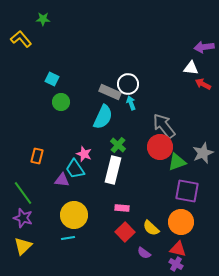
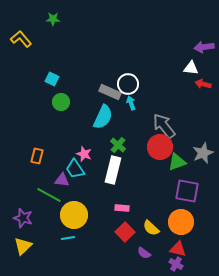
green star: moved 10 px right
red arrow: rotated 14 degrees counterclockwise
green line: moved 26 px right, 2 px down; rotated 25 degrees counterclockwise
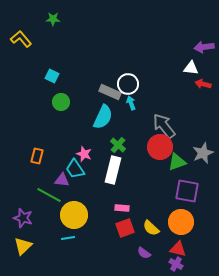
cyan square: moved 3 px up
red square: moved 4 px up; rotated 24 degrees clockwise
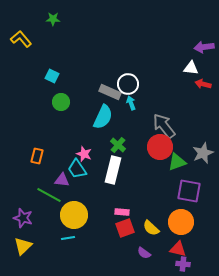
cyan trapezoid: moved 2 px right
purple square: moved 2 px right
pink rectangle: moved 4 px down
purple cross: moved 7 px right; rotated 24 degrees counterclockwise
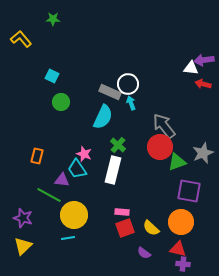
purple arrow: moved 13 px down
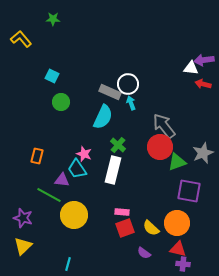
orange circle: moved 4 px left, 1 px down
cyan line: moved 26 px down; rotated 64 degrees counterclockwise
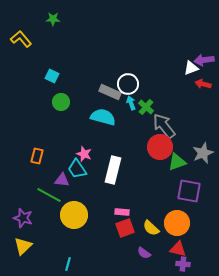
white triangle: rotated 28 degrees counterclockwise
cyan semicircle: rotated 100 degrees counterclockwise
green cross: moved 28 px right, 38 px up
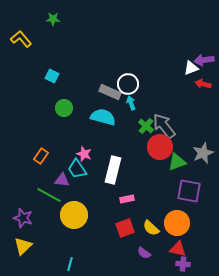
green circle: moved 3 px right, 6 px down
green cross: moved 19 px down
orange rectangle: moved 4 px right; rotated 21 degrees clockwise
pink rectangle: moved 5 px right, 13 px up; rotated 16 degrees counterclockwise
cyan line: moved 2 px right
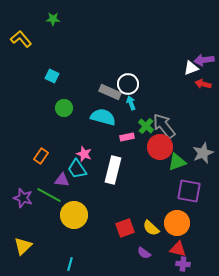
pink rectangle: moved 62 px up
purple star: moved 20 px up
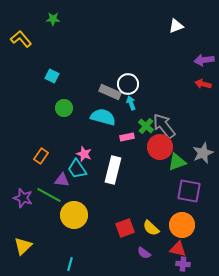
white triangle: moved 15 px left, 42 px up
orange circle: moved 5 px right, 2 px down
